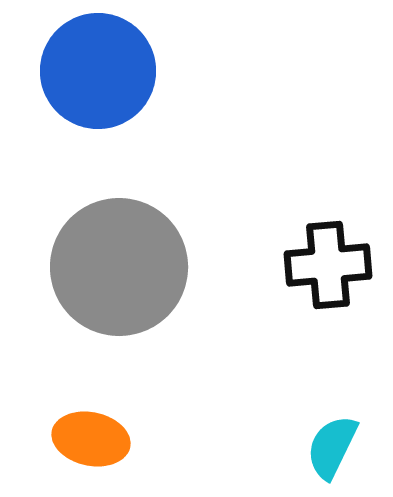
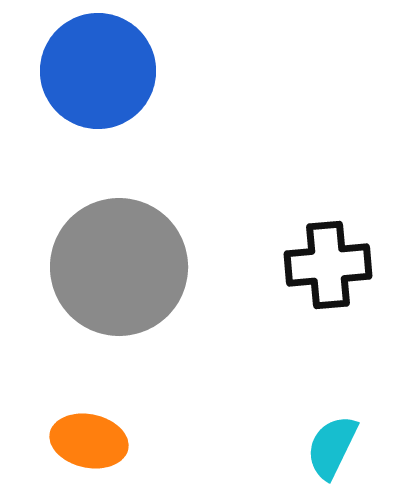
orange ellipse: moved 2 px left, 2 px down
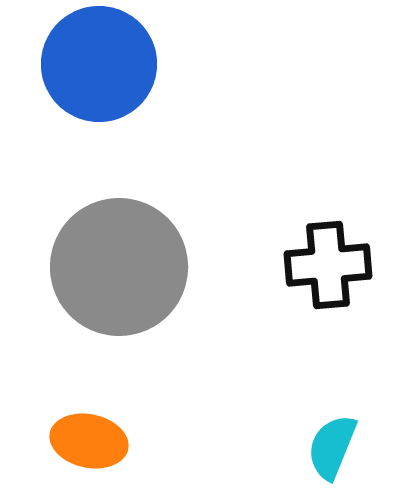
blue circle: moved 1 px right, 7 px up
cyan semicircle: rotated 4 degrees counterclockwise
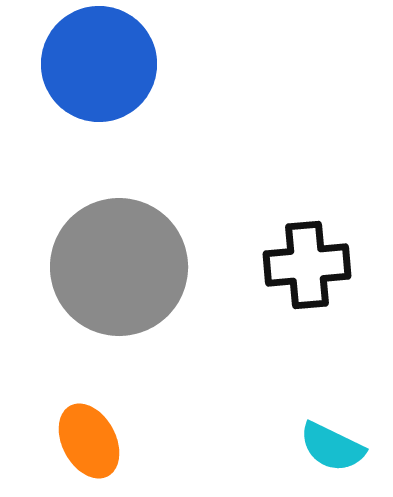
black cross: moved 21 px left
orange ellipse: rotated 50 degrees clockwise
cyan semicircle: rotated 86 degrees counterclockwise
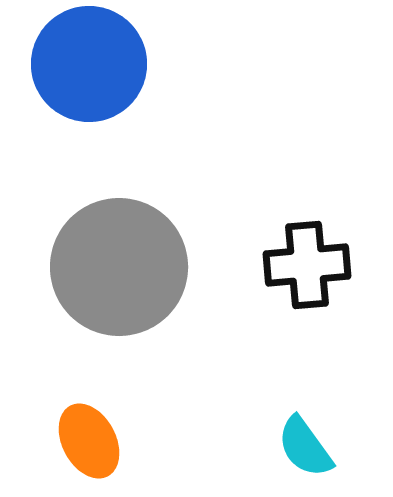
blue circle: moved 10 px left
cyan semicircle: moved 27 px left; rotated 28 degrees clockwise
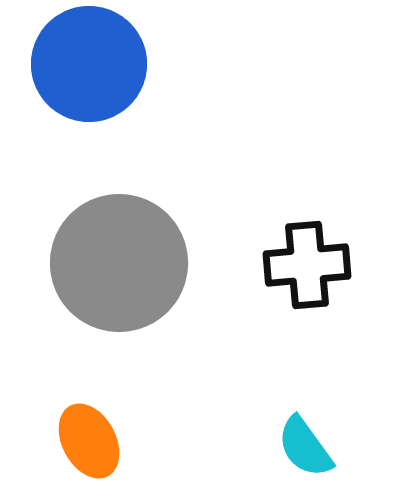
gray circle: moved 4 px up
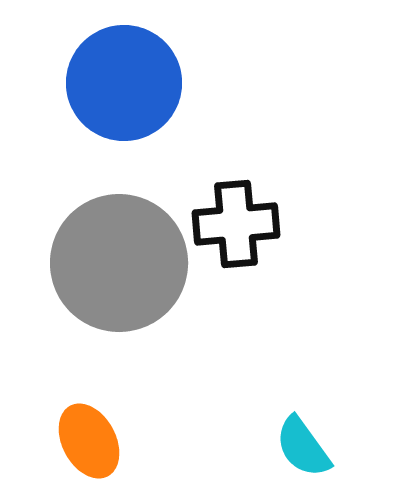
blue circle: moved 35 px right, 19 px down
black cross: moved 71 px left, 41 px up
cyan semicircle: moved 2 px left
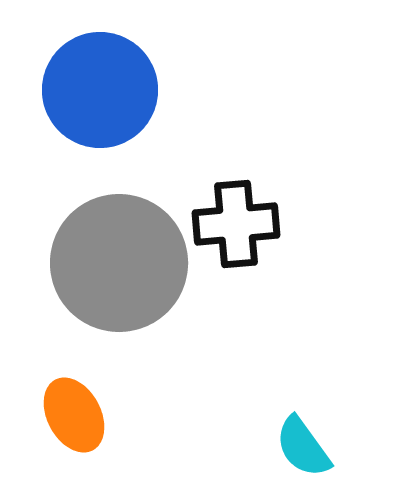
blue circle: moved 24 px left, 7 px down
orange ellipse: moved 15 px left, 26 px up
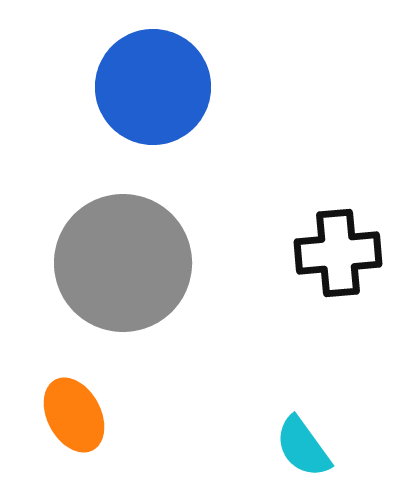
blue circle: moved 53 px right, 3 px up
black cross: moved 102 px right, 29 px down
gray circle: moved 4 px right
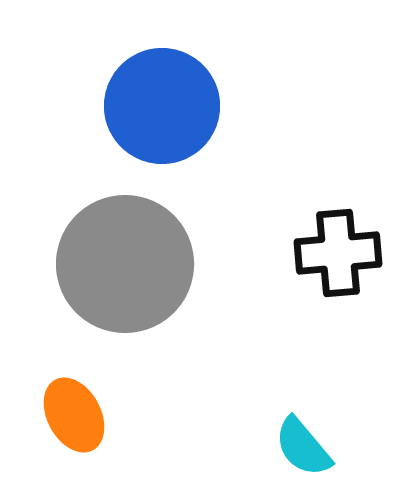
blue circle: moved 9 px right, 19 px down
gray circle: moved 2 px right, 1 px down
cyan semicircle: rotated 4 degrees counterclockwise
